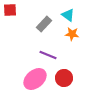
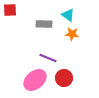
gray rectangle: rotated 49 degrees clockwise
purple line: moved 3 px down
pink ellipse: moved 1 px down
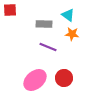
purple line: moved 11 px up
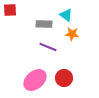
cyan triangle: moved 2 px left
